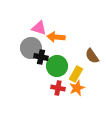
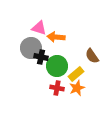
yellow rectangle: rotated 21 degrees clockwise
red cross: moved 1 px left
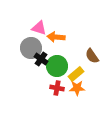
black cross: moved 2 px down; rotated 24 degrees clockwise
orange star: rotated 21 degrees clockwise
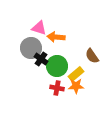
orange star: moved 1 px left, 2 px up
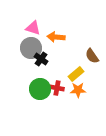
pink triangle: moved 6 px left
green circle: moved 17 px left, 23 px down
orange star: moved 2 px right, 4 px down
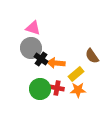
orange arrow: moved 26 px down
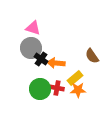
yellow rectangle: moved 1 px left, 4 px down
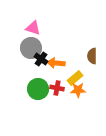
brown semicircle: rotated 35 degrees clockwise
green circle: moved 2 px left
